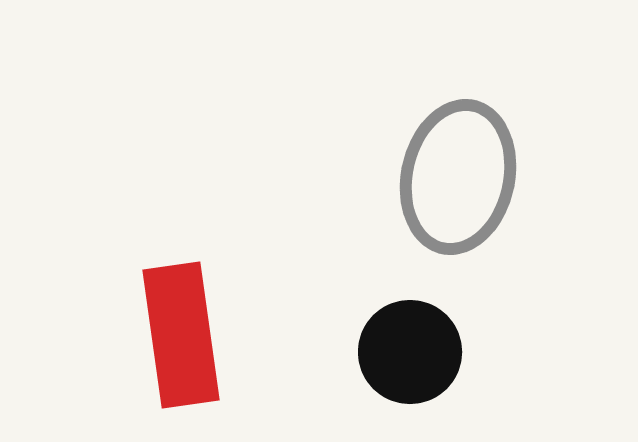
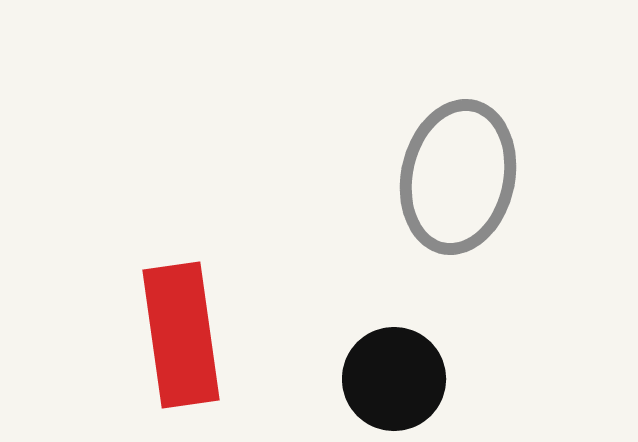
black circle: moved 16 px left, 27 px down
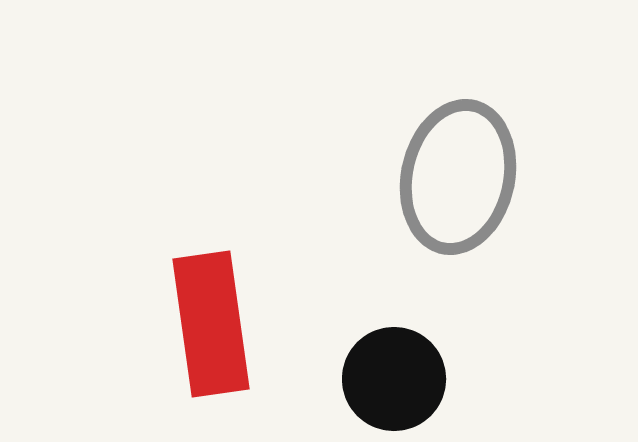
red rectangle: moved 30 px right, 11 px up
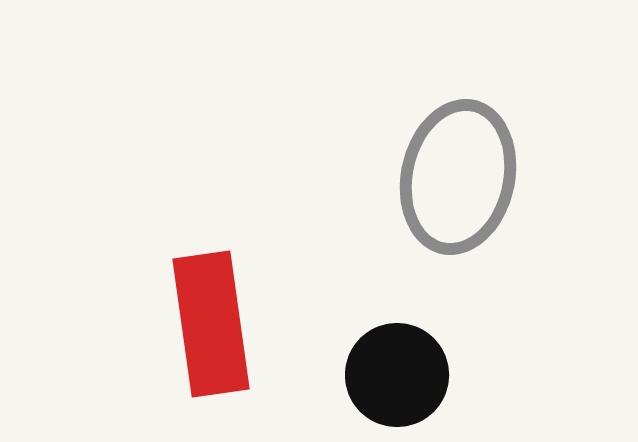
black circle: moved 3 px right, 4 px up
